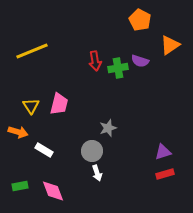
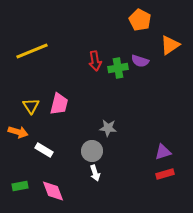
gray star: rotated 24 degrees clockwise
white arrow: moved 2 px left
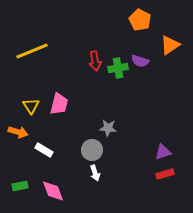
gray circle: moved 1 px up
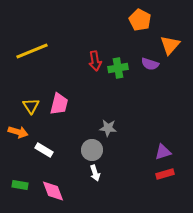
orange triangle: rotated 15 degrees counterclockwise
purple semicircle: moved 10 px right, 3 px down
green rectangle: moved 1 px up; rotated 21 degrees clockwise
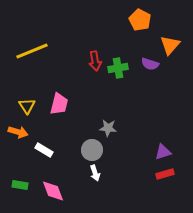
yellow triangle: moved 4 px left
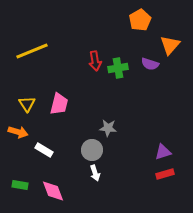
orange pentagon: rotated 15 degrees clockwise
yellow triangle: moved 2 px up
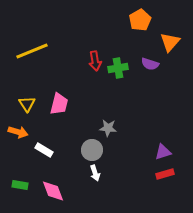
orange triangle: moved 3 px up
